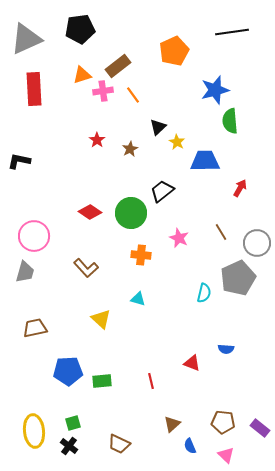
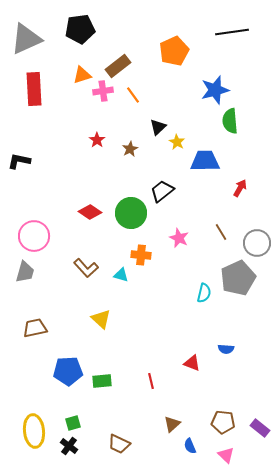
cyan triangle at (138, 299): moved 17 px left, 24 px up
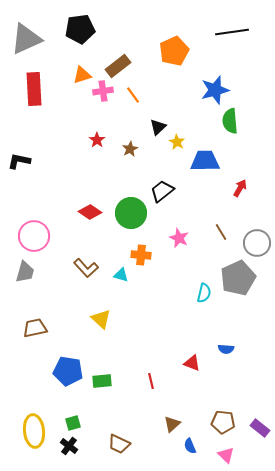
blue pentagon at (68, 371): rotated 12 degrees clockwise
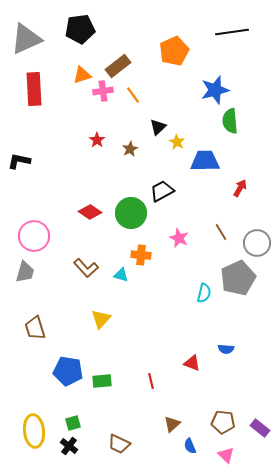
black trapezoid at (162, 191): rotated 10 degrees clockwise
yellow triangle at (101, 319): rotated 30 degrees clockwise
brown trapezoid at (35, 328): rotated 95 degrees counterclockwise
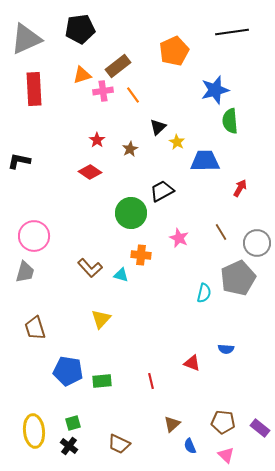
red diamond at (90, 212): moved 40 px up
brown L-shape at (86, 268): moved 4 px right
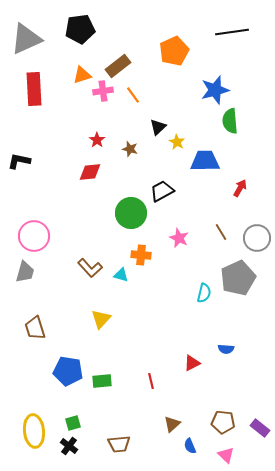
brown star at (130, 149): rotated 28 degrees counterclockwise
red diamond at (90, 172): rotated 40 degrees counterclockwise
gray circle at (257, 243): moved 5 px up
red triangle at (192, 363): rotated 48 degrees counterclockwise
brown trapezoid at (119, 444): rotated 30 degrees counterclockwise
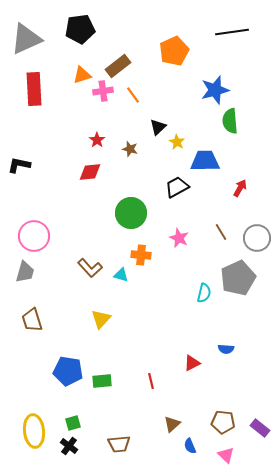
black L-shape at (19, 161): moved 4 px down
black trapezoid at (162, 191): moved 15 px right, 4 px up
brown trapezoid at (35, 328): moved 3 px left, 8 px up
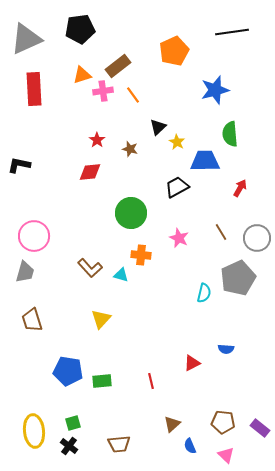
green semicircle at (230, 121): moved 13 px down
